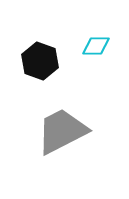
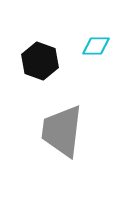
gray trapezoid: rotated 56 degrees counterclockwise
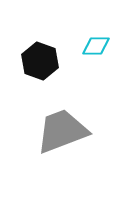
gray trapezoid: rotated 62 degrees clockwise
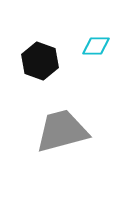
gray trapezoid: rotated 6 degrees clockwise
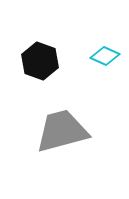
cyan diamond: moved 9 px right, 10 px down; rotated 24 degrees clockwise
